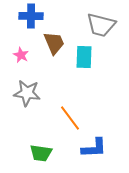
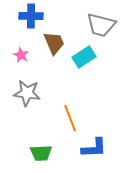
cyan rectangle: rotated 55 degrees clockwise
orange line: rotated 16 degrees clockwise
green trapezoid: rotated 10 degrees counterclockwise
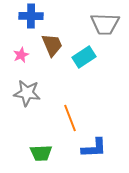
gray trapezoid: moved 4 px right, 1 px up; rotated 12 degrees counterclockwise
brown trapezoid: moved 2 px left, 2 px down
pink star: rotated 21 degrees clockwise
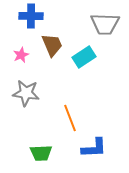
gray star: moved 1 px left
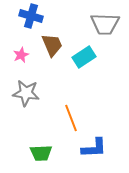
blue cross: rotated 15 degrees clockwise
orange line: moved 1 px right
